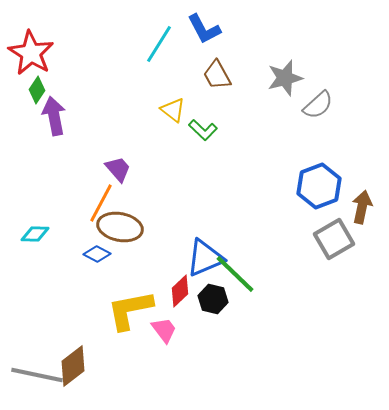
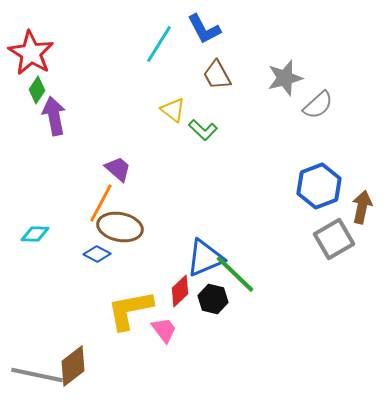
purple trapezoid: rotated 8 degrees counterclockwise
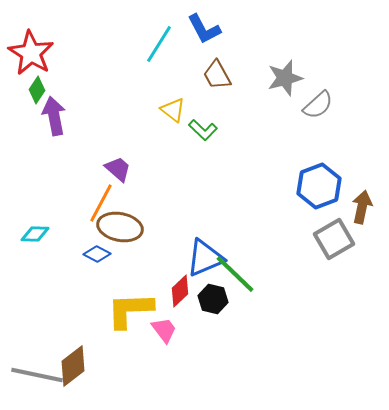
yellow L-shape: rotated 9 degrees clockwise
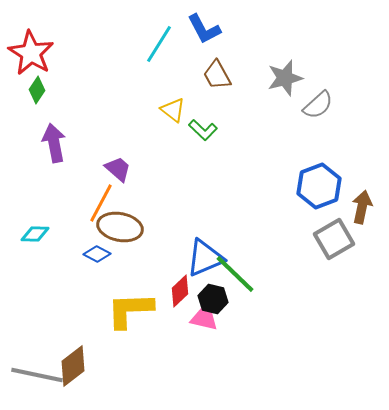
purple arrow: moved 27 px down
pink trapezoid: moved 40 px right, 11 px up; rotated 40 degrees counterclockwise
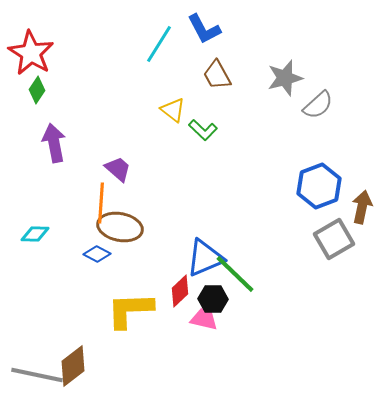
orange line: rotated 24 degrees counterclockwise
black hexagon: rotated 12 degrees counterclockwise
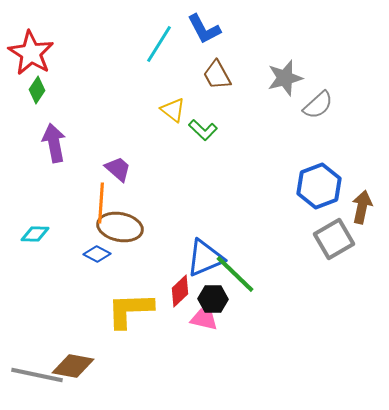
brown diamond: rotated 48 degrees clockwise
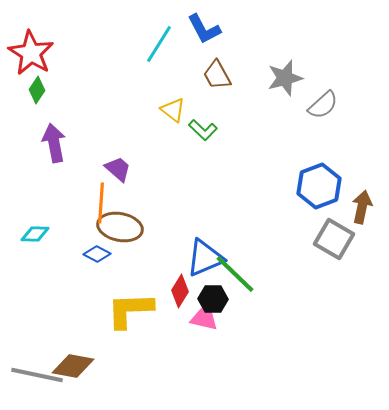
gray semicircle: moved 5 px right
gray square: rotated 30 degrees counterclockwise
red diamond: rotated 16 degrees counterclockwise
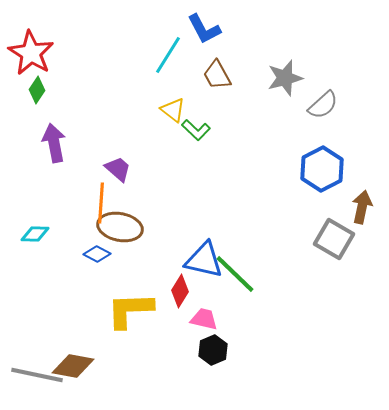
cyan line: moved 9 px right, 11 px down
green L-shape: moved 7 px left
blue hexagon: moved 3 px right, 17 px up; rotated 6 degrees counterclockwise
blue triangle: moved 1 px left, 2 px down; rotated 36 degrees clockwise
black hexagon: moved 51 px down; rotated 24 degrees counterclockwise
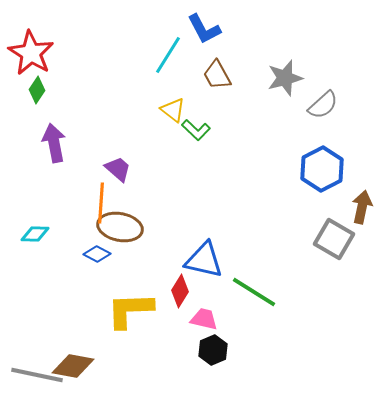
green line: moved 19 px right, 18 px down; rotated 12 degrees counterclockwise
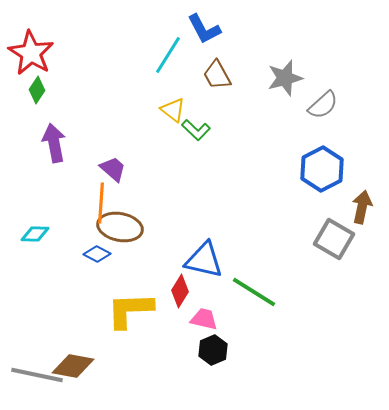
purple trapezoid: moved 5 px left
